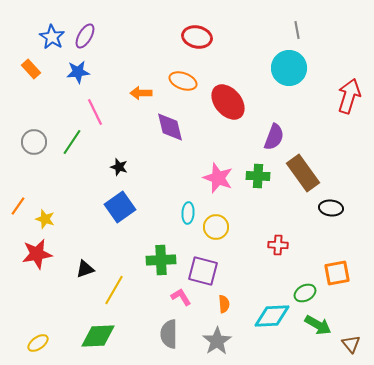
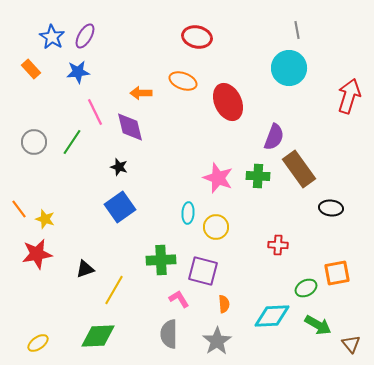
red ellipse at (228, 102): rotated 15 degrees clockwise
purple diamond at (170, 127): moved 40 px left
brown rectangle at (303, 173): moved 4 px left, 4 px up
orange line at (18, 206): moved 1 px right, 3 px down; rotated 72 degrees counterclockwise
green ellipse at (305, 293): moved 1 px right, 5 px up
pink L-shape at (181, 297): moved 2 px left, 2 px down
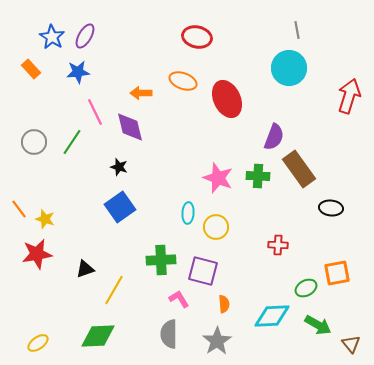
red ellipse at (228, 102): moved 1 px left, 3 px up
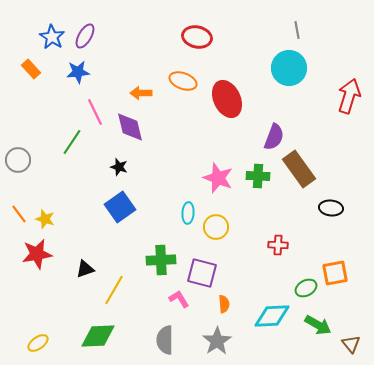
gray circle at (34, 142): moved 16 px left, 18 px down
orange line at (19, 209): moved 5 px down
purple square at (203, 271): moved 1 px left, 2 px down
orange square at (337, 273): moved 2 px left
gray semicircle at (169, 334): moved 4 px left, 6 px down
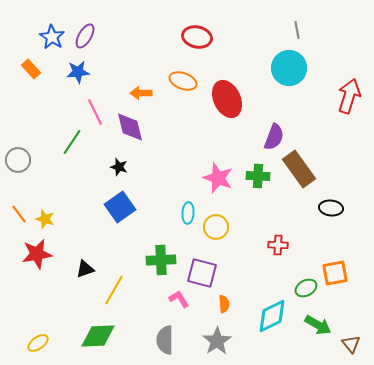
cyan diamond at (272, 316): rotated 24 degrees counterclockwise
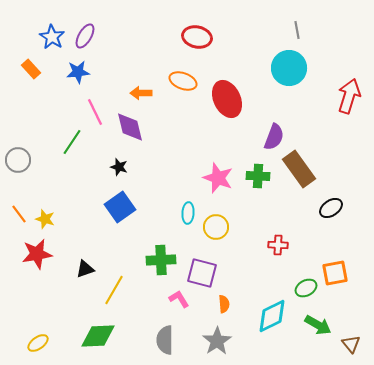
black ellipse at (331, 208): rotated 40 degrees counterclockwise
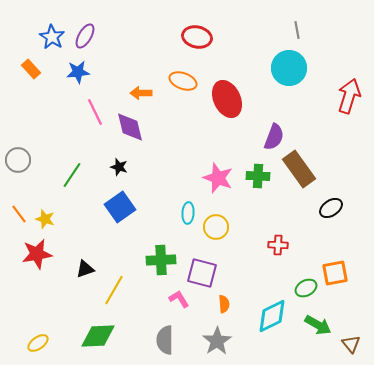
green line at (72, 142): moved 33 px down
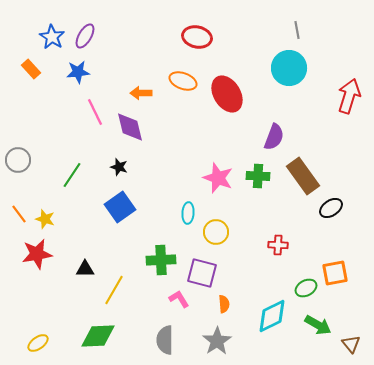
red ellipse at (227, 99): moved 5 px up; rotated 6 degrees counterclockwise
brown rectangle at (299, 169): moved 4 px right, 7 px down
yellow circle at (216, 227): moved 5 px down
black triangle at (85, 269): rotated 18 degrees clockwise
